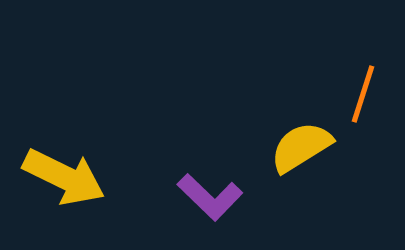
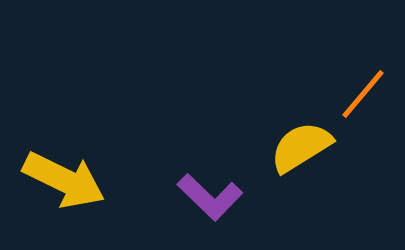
orange line: rotated 22 degrees clockwise
yellow arrow: moved 3 px down
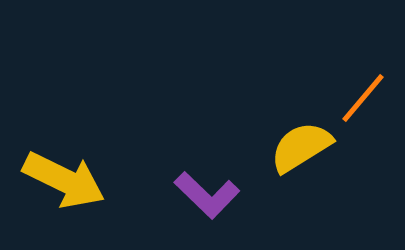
orange line: moved 4 px down
purple L-shape: moved 3 px left, 2 px up
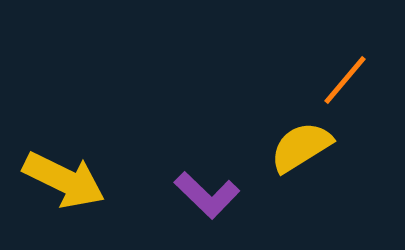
orange line: moved 18 px left, 18 px up
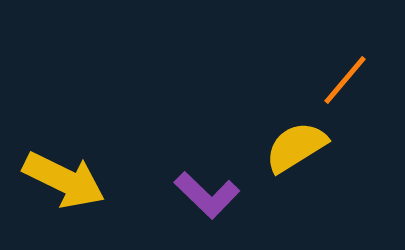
yellow semicircle: moved 5 px left
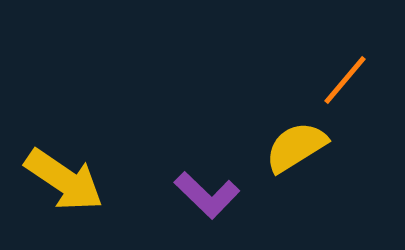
yellow arrow: rotated 8 degrees clockwise
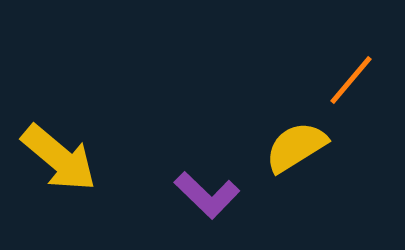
orange line: moved 6 px right
yellow arrow: moved 5 px left, 22 px up; rotated 6 degrees clockwise
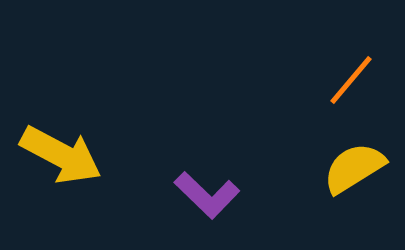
yellow semicircle: moved 58 px right, 21 px down
yellow arrow: moved 2 px right, 3 px up; rotated 12 degrees counterclockwise
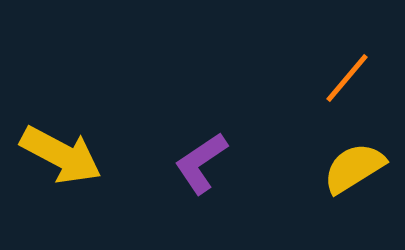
orange line: moved 4 px left, 2 px up
purple L-shape: moved 6 px left, 32 px up; rotated 102 degrees clockwise
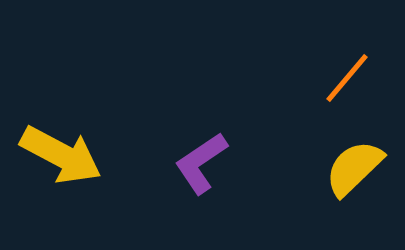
yellow semicircle: rotated 12 degrees counterclockwise
